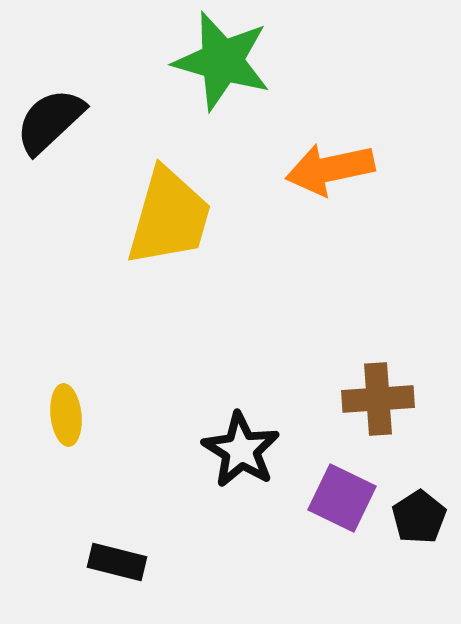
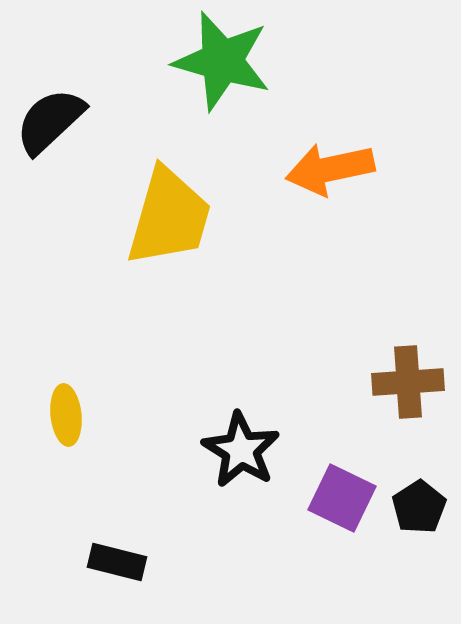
brown cross: moved 30 px right, 17 px up
black pentagon: moved 10 px up
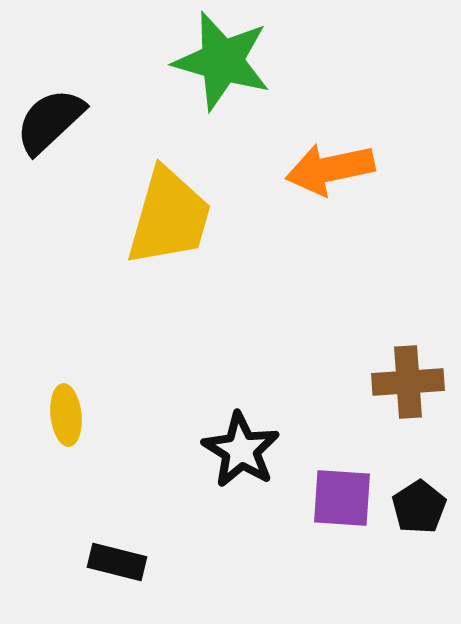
purple square: rotated 22 degrees counterclockwise
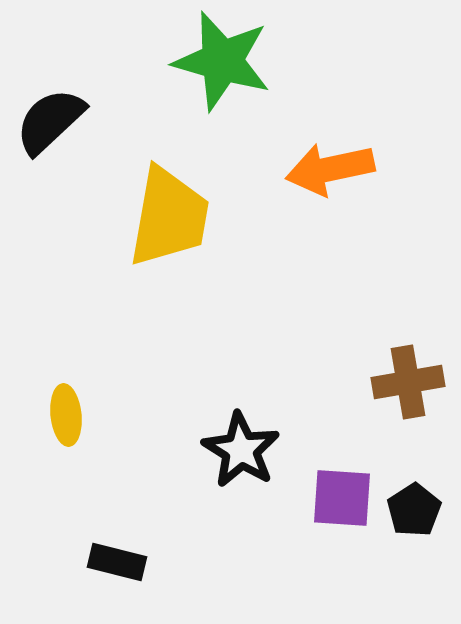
yellow trapezoid: rotated 6 degrees counterclockwise
brown cross: rotated 6 degrees counterclockwise
black pentagon: moved 5 px left, 3 px down
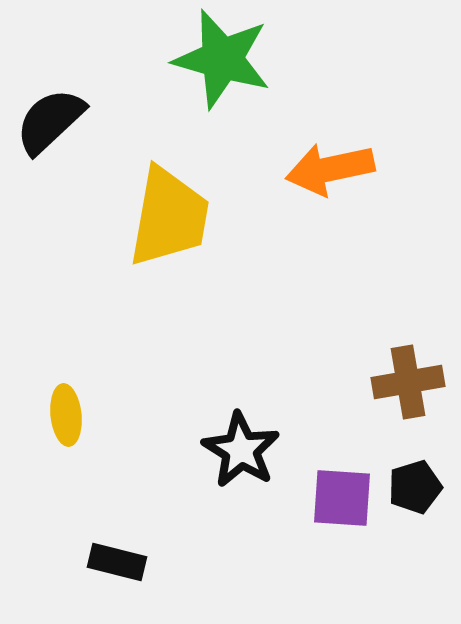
green star: moved 2 px up
black pentagon: moved 1 px right, 23 px up; rotated 16 degrees clockwise
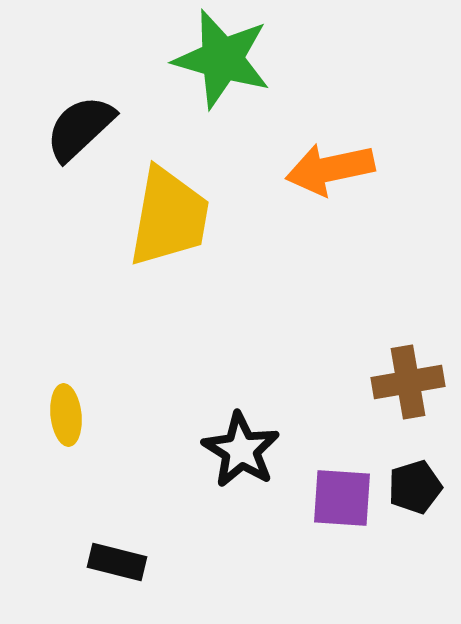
black semicircle: moved 30 px right, 7 px down
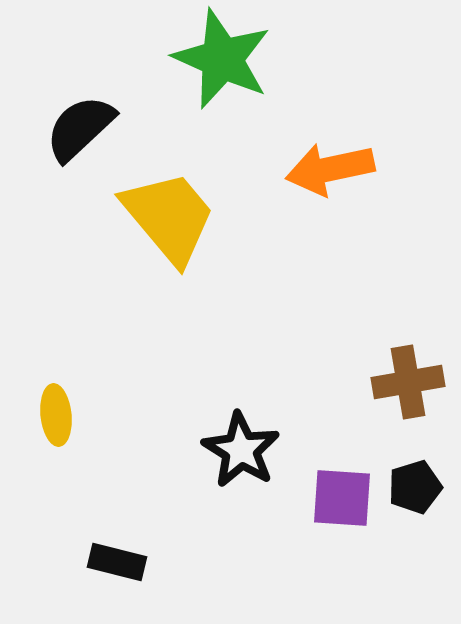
green star: rotated 8 degrees clockwise
yellow trapezoid: rotated 50 degrees counterclockwise
yellow ellipse: moved 10 px left
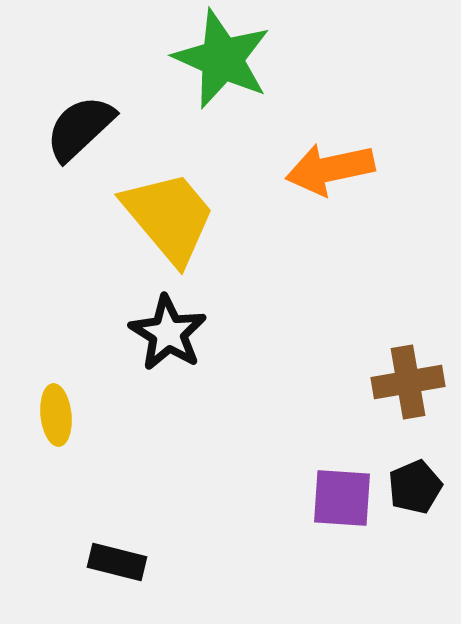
black star: moved 73 px left, 117 px up
black pentagon: rotated 6 degrees counterclockwise
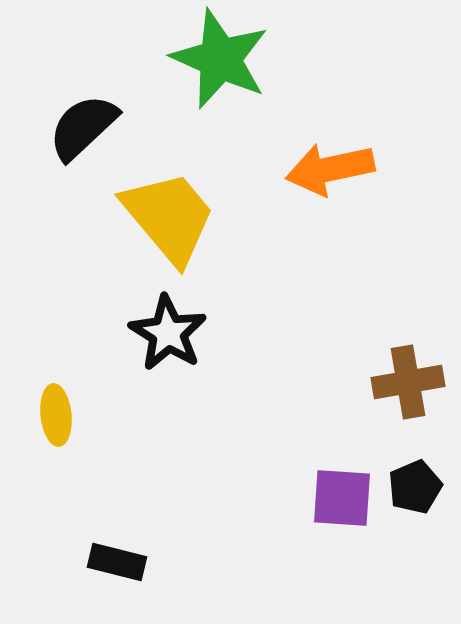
green star: moved 2 px left
black semicircle: moved 3 px right, 1 px up
